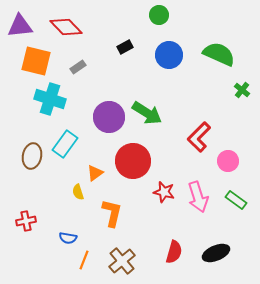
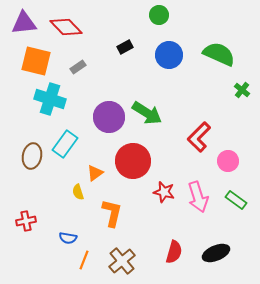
purple triangle: moved 4 px right, 3 px up
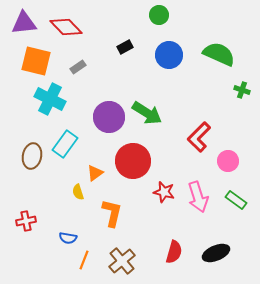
green cross: rotated 21 degrees counterclockwise
cyan cross: rotated 8 degrees clockwise
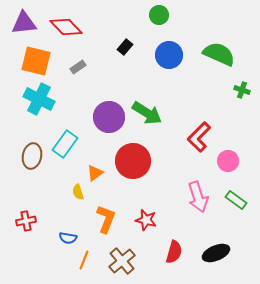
black rectangle: rotated 21 degrees counterclockwise
cyan cross: moved 11 px left
red star: moved 18 px left, 28 px down
orange L-shape: moved 6 px left, 6 px down; rotated 8 degrees clockwise
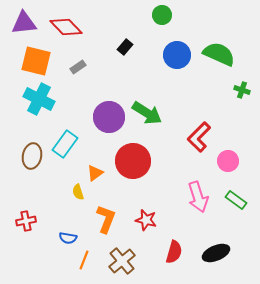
green circle: moved 3 px right
blue circle: moved 8 px right
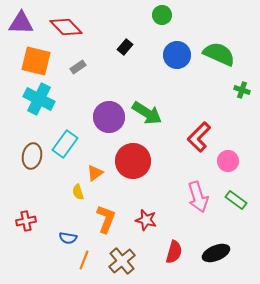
purple triangle: moved 3 px left; rotated 8 degrees clockwise
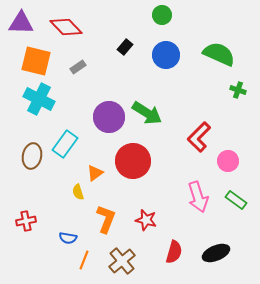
blue circle: moved 11 px left
green cross: moved 4 px left
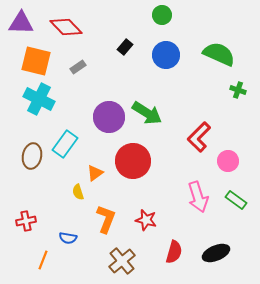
orange line: moved 41 px left
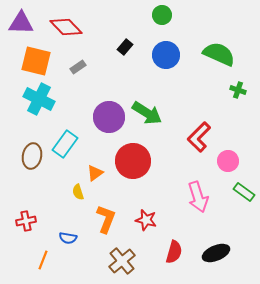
green rectangle: moved 8 px right, 8 px up
